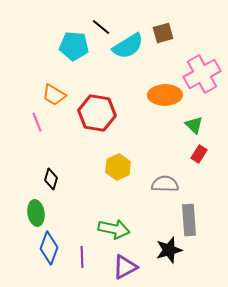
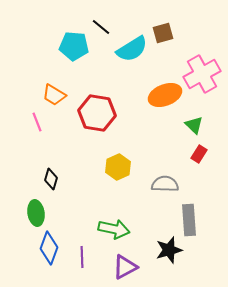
cyan semicircle: moved 4 px right, 3 px down
orange ellipse: rotated 20 degrees counterclockwise
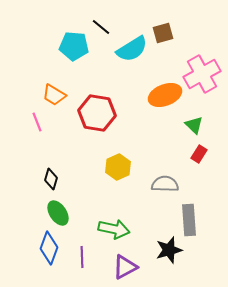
green ellipse: moved 22 px right; rotated 25 degrees counterclockwise
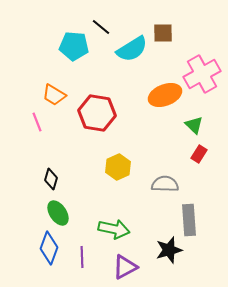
brown square: rotated 15 degrees clockwise
